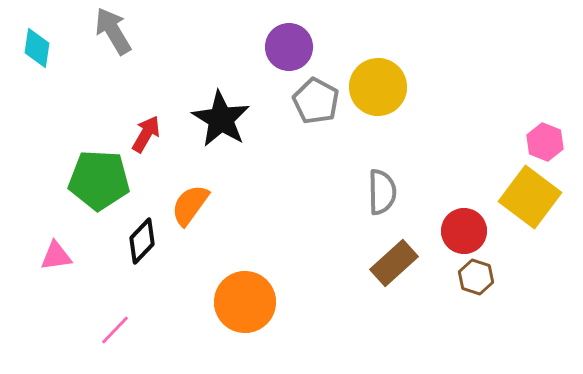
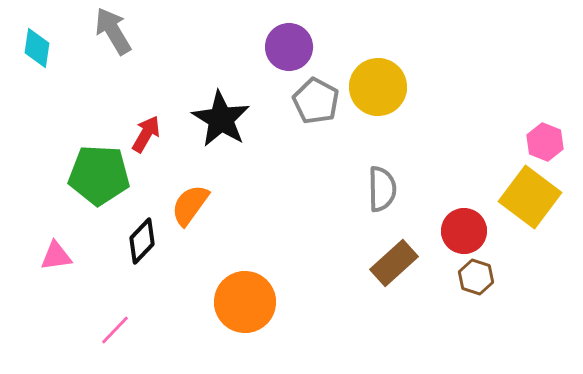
green pentagon: moved 5 px up
gray semicircle: moved 3 px up
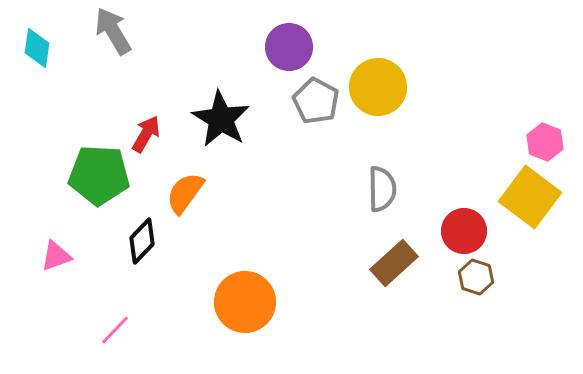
orange semicircle: moved 5 px left, 12 px up
pink triangle: rotated 12 degrees counterclockwise
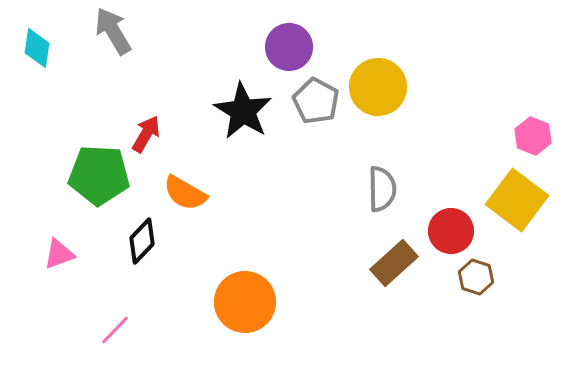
black star: moved 22 px right, 8 px up
pink hexagon: moved 12 px left, 6 px up
orange semicircle: rotated 96 degrees counterclockwise
yellow square: moved 13 px left, 3 px down
red circle: moved 13 px left
pink triangle: moved 3 px right, 2 px up
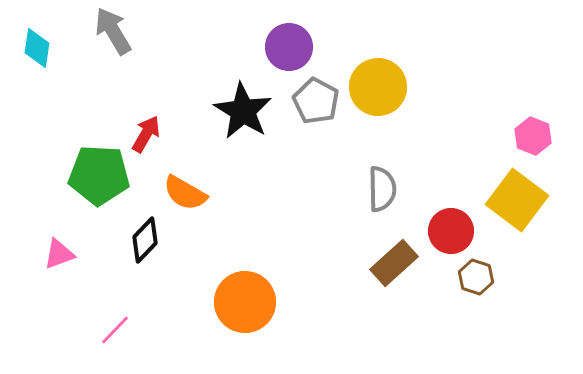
black diamond: moved 3 px right, 1 px up
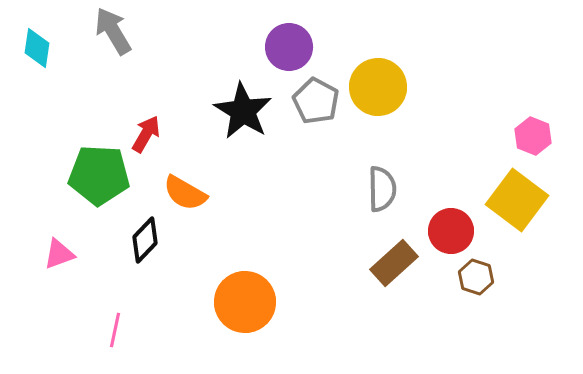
pink line: rotated 32 degrees counterclockwise
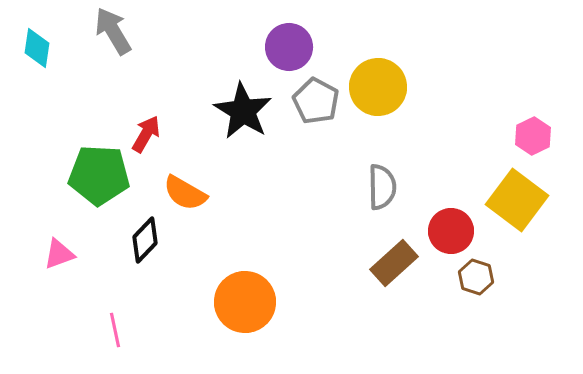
pink hexagon: rotated 12 degrees clockwise
gray semicircle: moved 2 px up
pink line: rotated 24 degrees counterclockwise
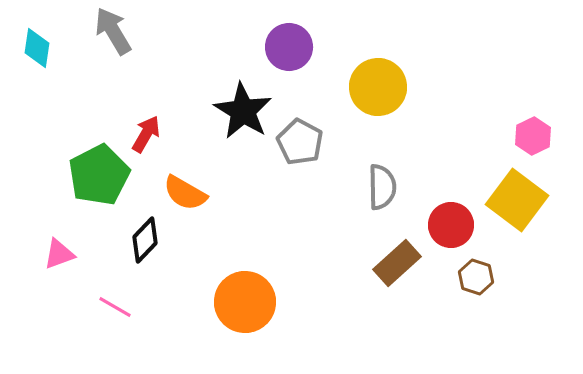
gray pentagon: moved 16 px left, 41 px down
green pentagon: rotated 30 degrees counterclockwise
red circle: moved 6 px up
brown rectangle: moved 3 px right
pink line: moved 23 px up; rotated 48 degrees counterclockwise
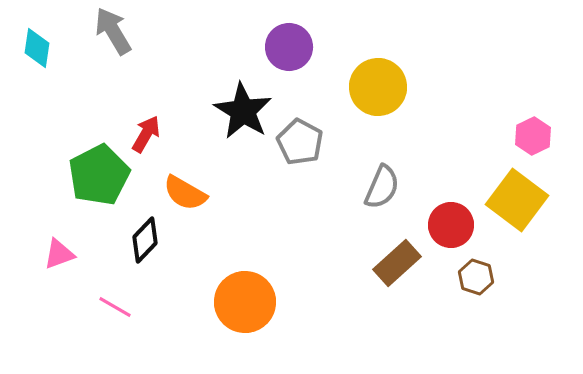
gray semicircle: rotated 24 degrees clockwise
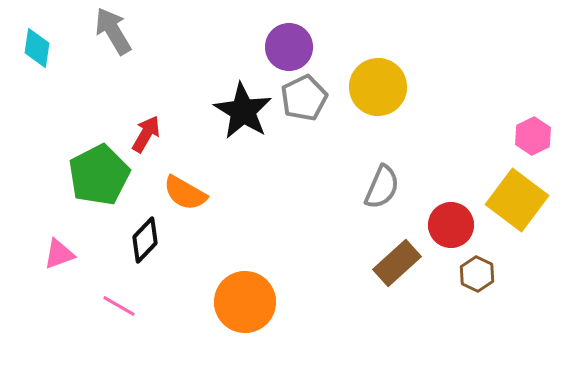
gray pentagon: moved 4 px right, 44 px up; rotated 18 degrees clockwise
brown hexagon: moved 1 px right, 3 px up; rotated 8 degrees clockwise
pink line: moved 4 px right, 1 px up
